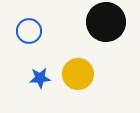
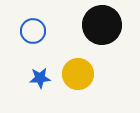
black circle: moved 4 px left, 3 px down
blue circle: moved 4 px right
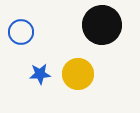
blue circle: moved 12 px left, 1 px down
blue star: moved 4 px up
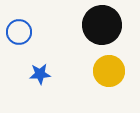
blue circle: moved 2 px left
yellow circle: moved 31 px right, 3 px up
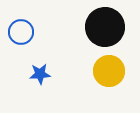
black circle: moved 3 px right, 2 px down
blue circle: moved 2 px right
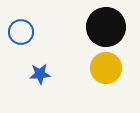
black circle: moved 1 px right
yellow circle: moved 3 px left, 3 px up
